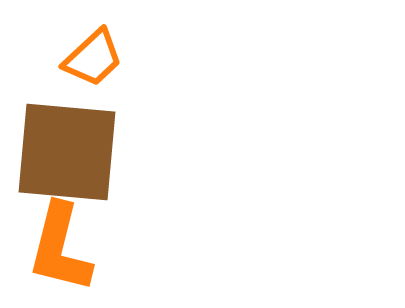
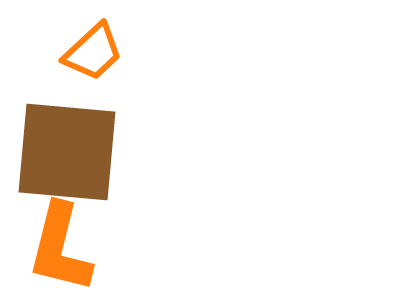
orange trapezoid: moved 6 px up
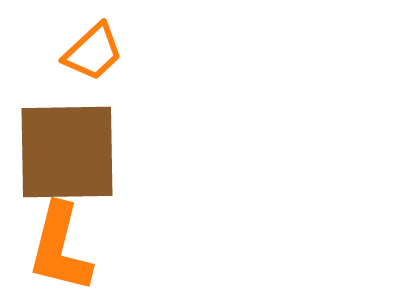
brown square: rotated 6 degrees counterclockwise
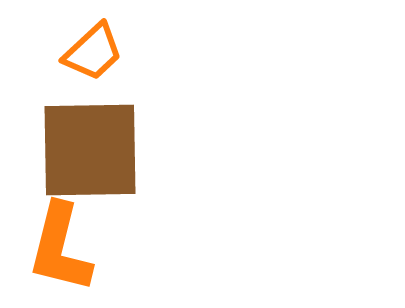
brown square: moved 23 px right, 2 px up
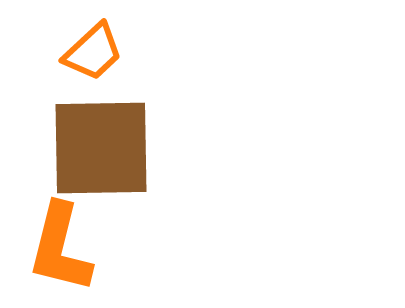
brown square: moved 11 px right, 2 px up
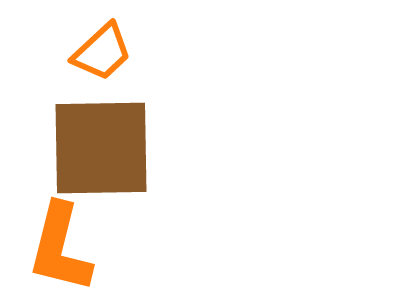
orange trapezoid: moved 9 px right
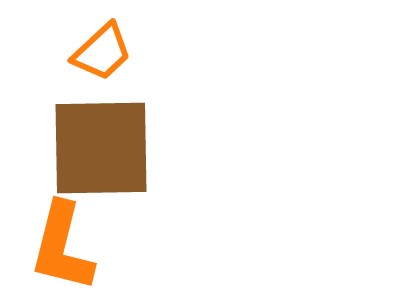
orange L-shape: moved 2 px right, 1 px up
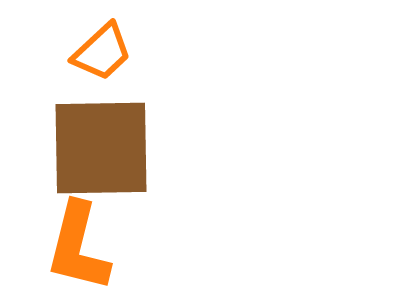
orange L-shape: moved 16 px right
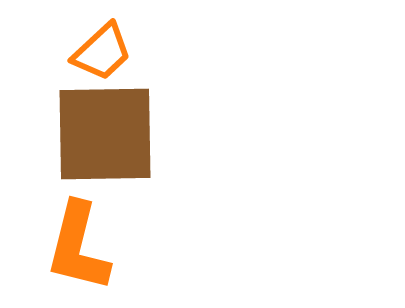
brown square: moved 4 px right, 14 px up
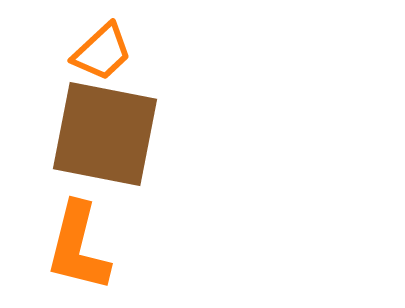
brown square: rotated 12 degrees clockwise
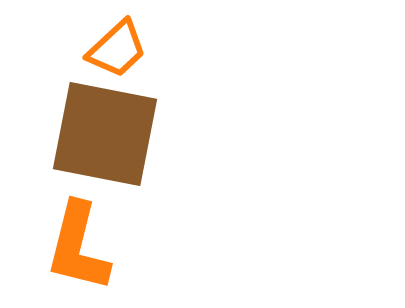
orange trapezoid: moved 15 px right, 3 px up
